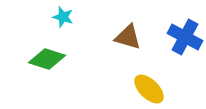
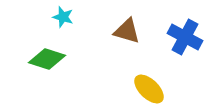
brown triangle: moved 1 px left, 6 px up
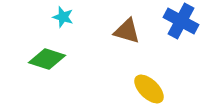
blue cross: moved 4 px left, 16 px up
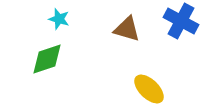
cyan star: moved 4 px left, 2 px down
brown triangle: moved 2 px up
green diamond: rotated 36 degrees counterclockwise
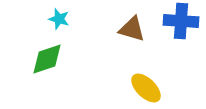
blue cross: rotated 24 degrees counterclockwise
brown triangle: moved 5 px right
yellow ellipse: moved 3 px left, 1 px up
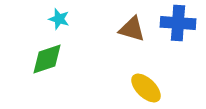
blue cross: moved 3 px left, 2 px down
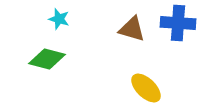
green diamond: rotated 33 degrees clockwise
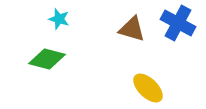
blue cross: rotated 24 degrees clockwise
yellow ellipse: moved 2 px right
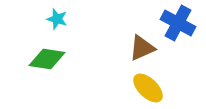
cyan star: moved 2 px left
brown triangle: moved 10 px right, 19 px down; rotated 40 degrees counterclockwise
green diamond: rotated 6 degrees counterclockwise
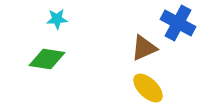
cyan star: rotated 20 degrees counterclockwise
brown triangle: moved 2 px right
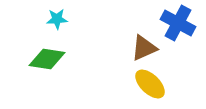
yellow ellipse: moved 2 px right, 4 px up
